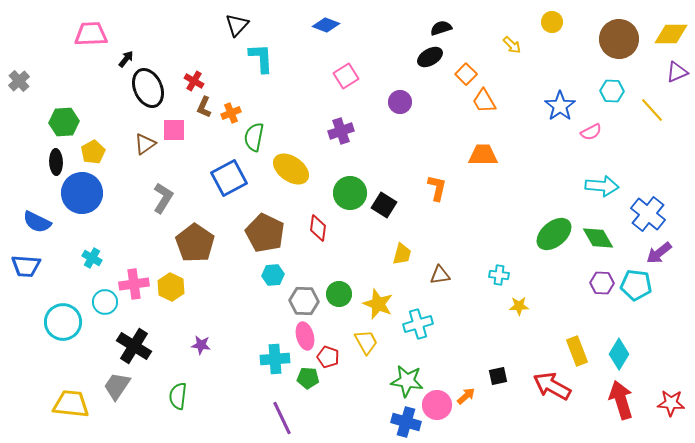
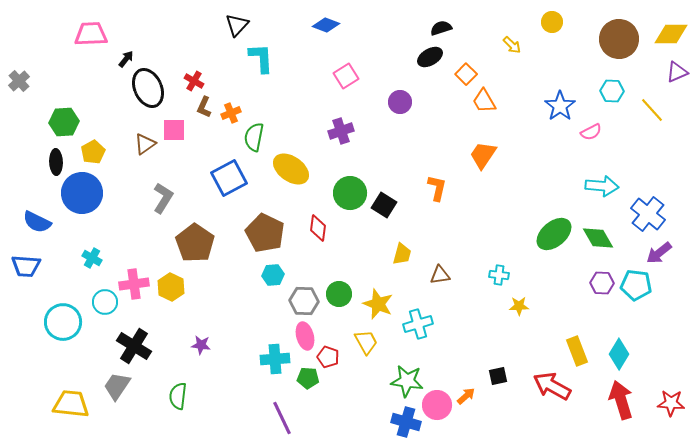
orange trapezoid at (483, 155): rotated 56 degrees counterclockwise
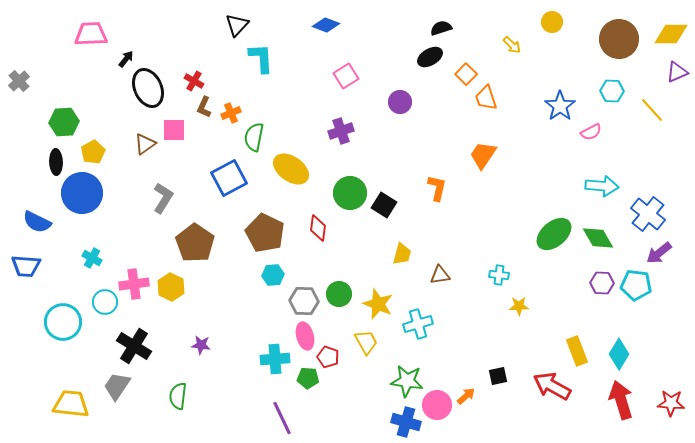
orange trapezoid at (484, 101): moved 2 px right, 3 px up; rotated 12 degrees clockwise
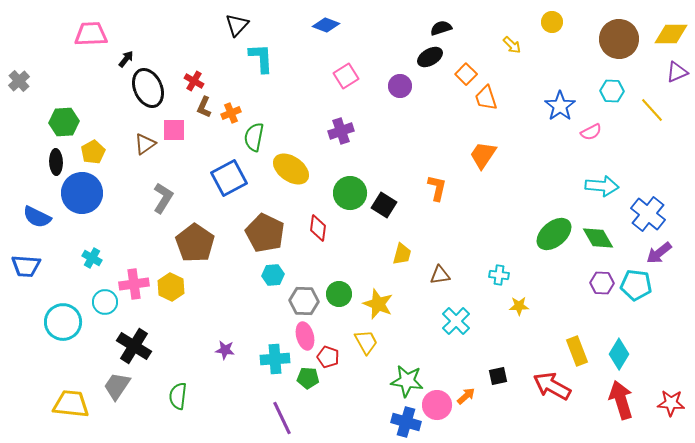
purple circle at (400, 102): moved 16 px up
blue semicircle at (37, 222): moved 5 px up
cyan cross at (418, 324): moved 38 px right, 3 px up; rotated 28 degrees counterclockwise
purple star at (201, 345): moved 24 px right, 5 px down
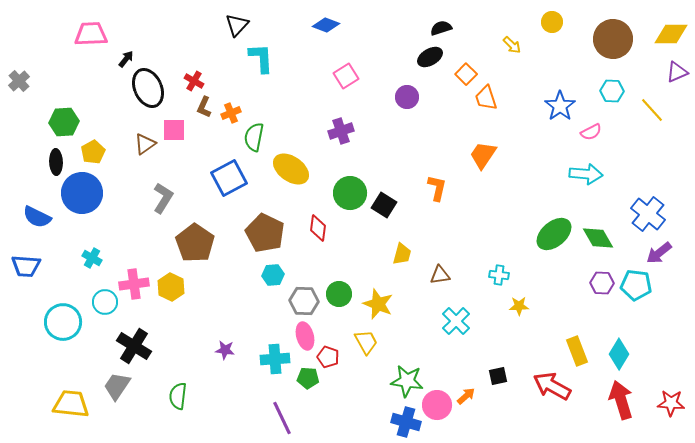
brown circle at (619, 39): moved 6 px left
purple circle at (400, 86): moved 7 px right, 11 px down
cyan arrow at (602, 186): moved 16 px left, 12 px up
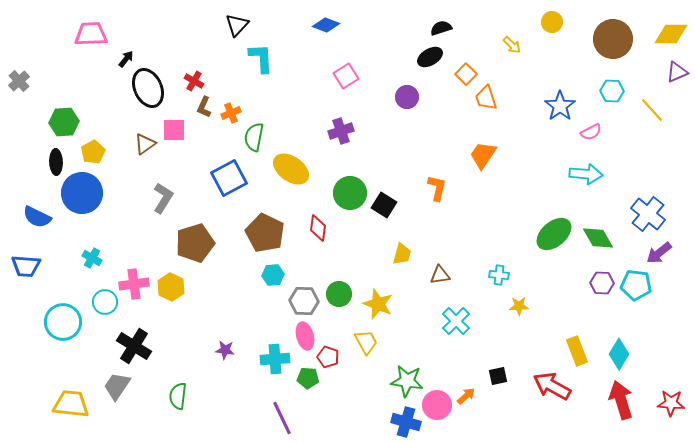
brown pentagon at (195, 243): rotated 21 degrees clockwise
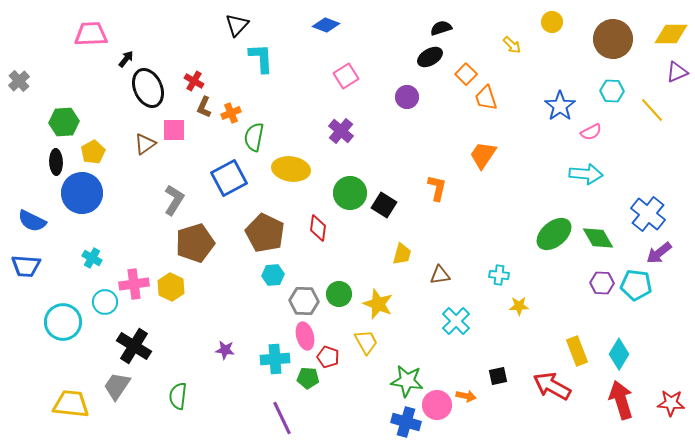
purple cross at (341, 131): rotated 30 degrees counterclockwise
yellow ellipse at (291, 169): rotated 27 degrees counterclockwise
gray L-shape at (163, 198): moved 11 px right, 2 px down
blue semicircle at (37, 217): moved 5 px left, 4 px down
orange arrow at (466, 396): rotated 54 degrees clockwise
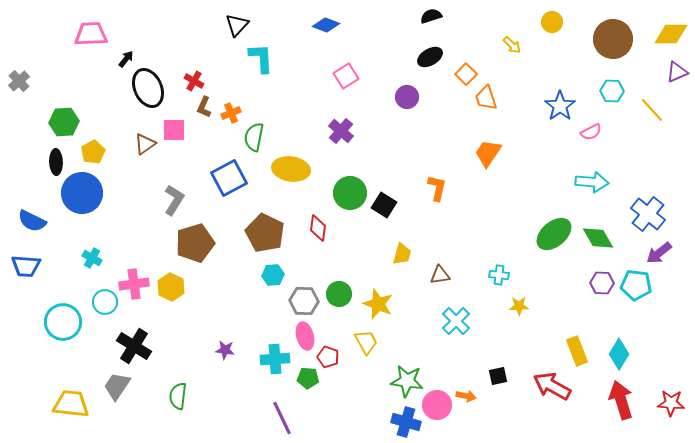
black semicircle at (441, 28): moved 10 px left, 12 px up
orange trapezoid at (483, 155): moved 5 px right, 2 px up
cyan arrow at (586, 174): moved 6 px right, 8 px down
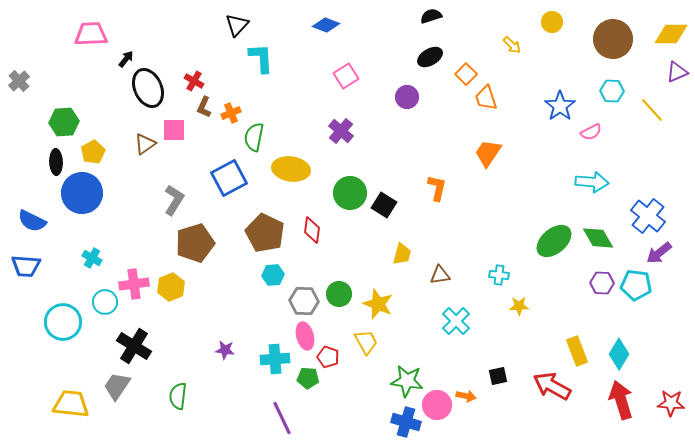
blue cross at (648, 214): moved 2 px down
red diamond at (318, 228): moved 6 px left, 2 px down
green ellipse at (554, 234): moved 7 px down
yellow hexagon at (171, 287): rotated 12 degrees clockwise
